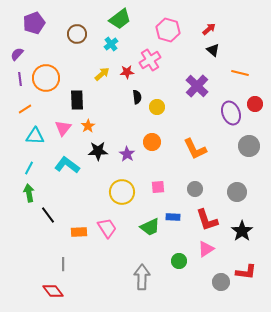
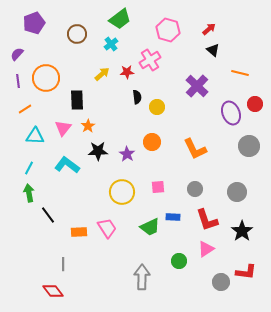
purple line at (20, 79): moved 2 px left, 2 px down
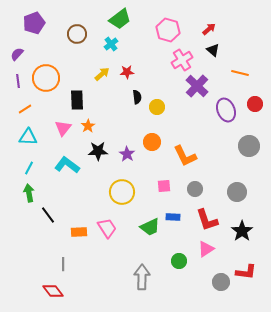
pink cross at (150, 60): moved 32 px right
purple ellipse at (231, 113): moved 5 px left, 3 px up
cyan triangle at (35, 136): moved 7 px left, 1 px down
orange L-shape at (195, 149): moved 10 px left, 7 px down
pink square at (158, 187): moved 6 px right, 1 px up
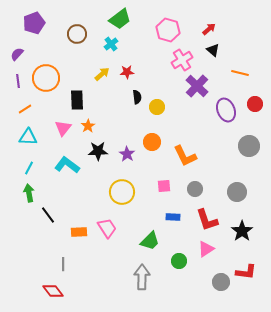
green trapezoid at (150, 227): moved 14 px down; rotated 20 degrees counterclockwise
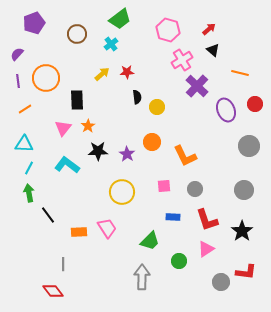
cyan triangle at (28, 137): moved 4 px left, 7 px down
gray circle at (237, 192): moved 7 px right, 2 px up
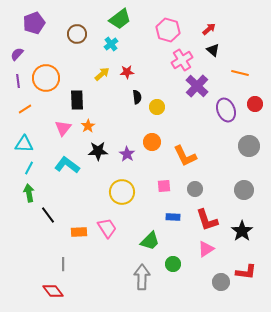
green circle at (179, 261): moved 6 px left, 3 px down
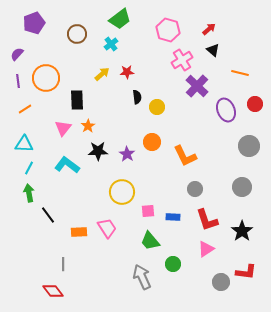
pink square at (164, 186): moved 16 px left, 25 px down
gray circle at (244, 190): moved 2 px left, 3 px up
green trapezoid at (150, 241): rotated 95 degrees clockwise
gray arrow at (142, 277): rotated 25 degrees counterclockwise
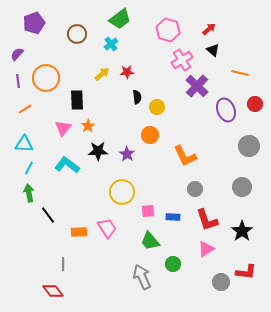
orange circle at (152, 142): moved 2 px left, 7 px up
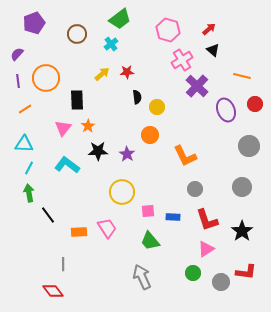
orange line at (240, 73): moved 2 px right, 3 px down
green circle at (173, 264): moved 20 px right, 9 px down
